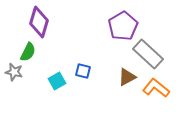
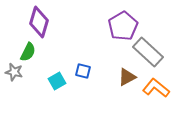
gray rectangle: moved 2 px up
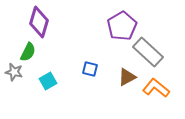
purple pentagon: moved 1 px left
blue square: moved 7 px right, 2 px up
cyan square: moved 9 px left
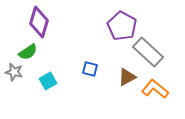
purple pentagon: rotated 12 degrees counterclockwise
green semicircle: rotated 30 degrees clockwise
orange L-shape: moved 1 px left, 1 px down
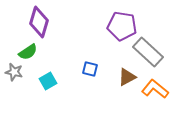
purple pentagon: rotated 20 degrees counterclockwise
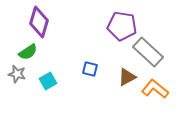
gray star: moved 3 px right, 2 px down
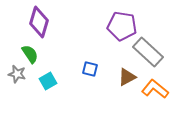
green semicircle: moved 2 px right, 2 px down; rotated 90 degrees counterclockwise
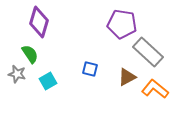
purple pentagon: moved 2 px up
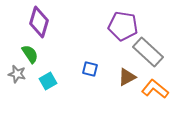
purple pentagon: moved 1 px right, 2 px down
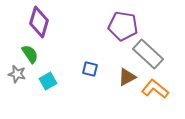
gray rectangle: moved 2 px down
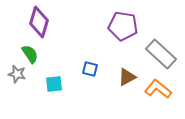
gray rectangle: moved 13 px right
cyan square: moved 6 px right, 3 px down; rotated 24 degrees clockwise
orange L-shape: moved 3 px right
